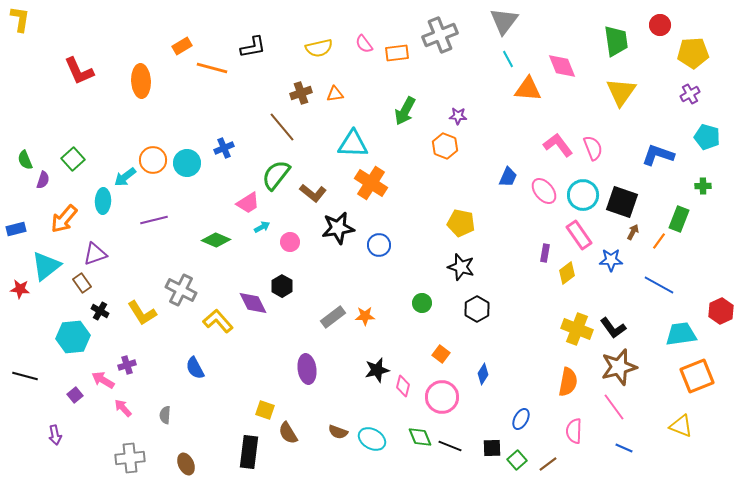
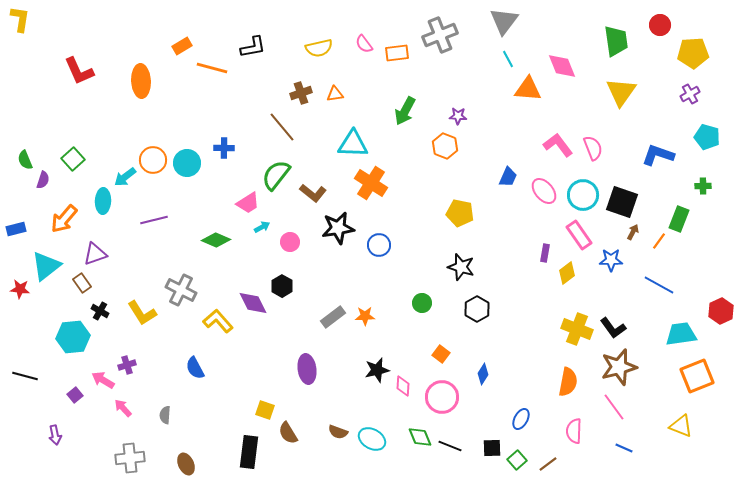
blue cross at (224, 148): rotated 24 degrees clockwise
yellow pentagon at (461, 223): moved 1 px left, 10 px up
pink diamond at (403, 386): rotated 10 degrees counterclockwise
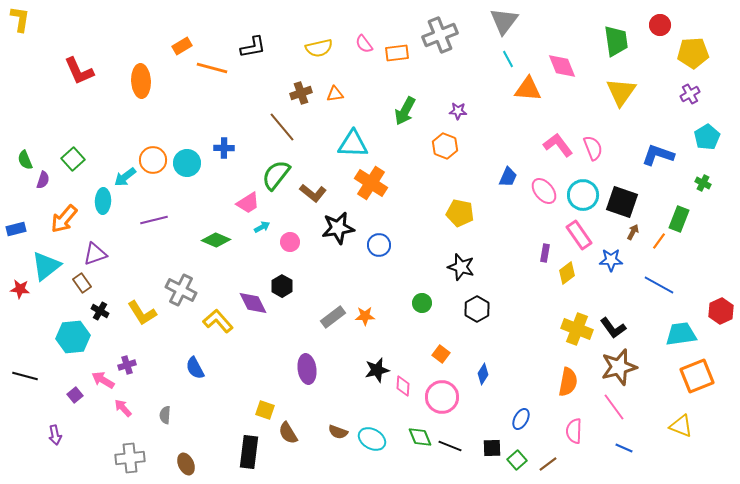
purple star at (458, 116): moved 5 px up
cyan pentagon at (707, 137): rotated 25 degrees clockwise
green cross at (703, 186): moved 3 px up; rotated 28 degrees clockwise
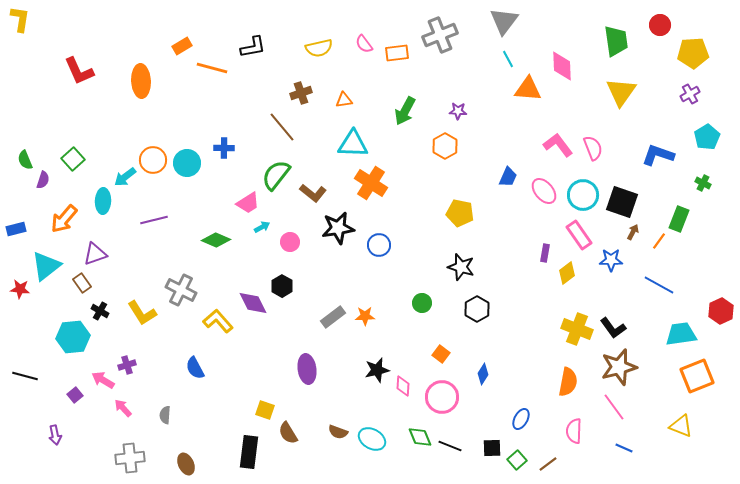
pink diamond at (562, 66): rotated 20 degrees clockwise
orange triangle at (335, 94): moved 9 px right, 6 px down
orange hexagon at (445, 146): rotated 10 degrees clockwise
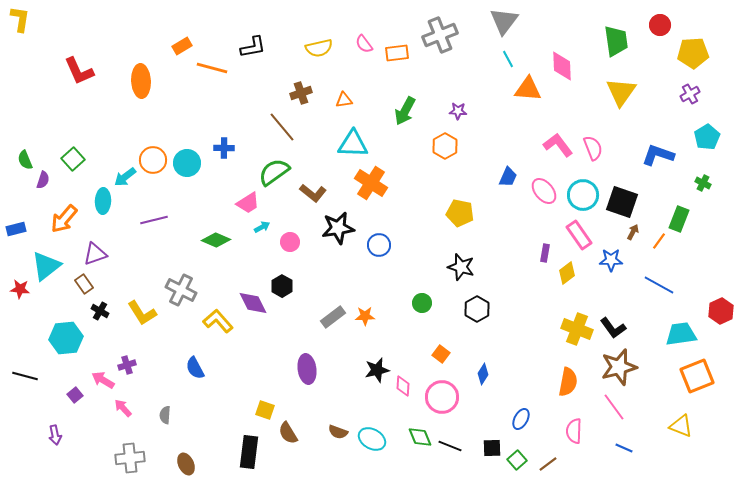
green semicircle at (276, 175): moved 2 px left, 3 px up; rotated 16 degrees clockwise
brown rectangle at (82, 283): moved 2 px right, 1 px down
cyan hexagon at (73, 337): moved 7 px left, 1 px down
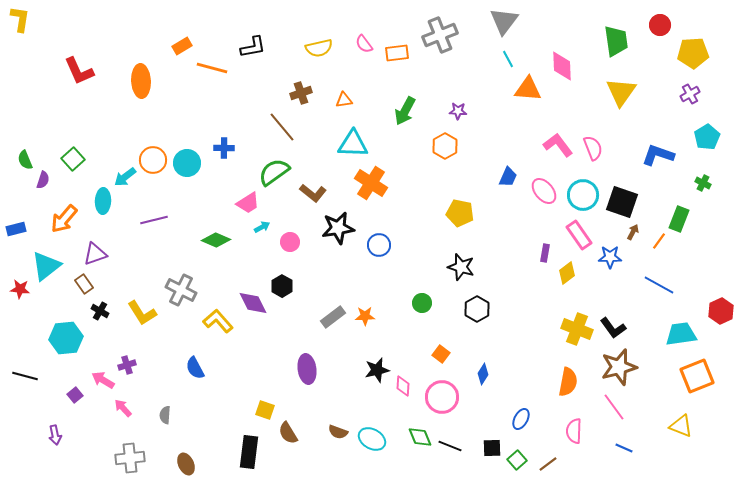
blue star at (611, 260): moved 1 px left, 3 px up
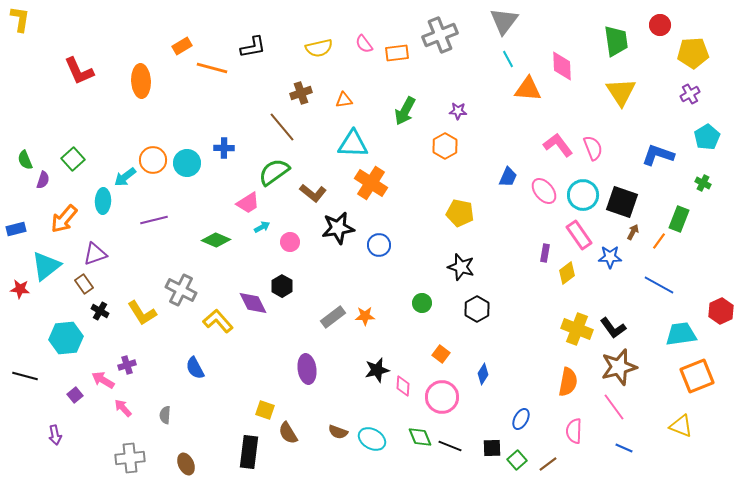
yellow triangle at (621, 92): rotated 8 degrees counterclockwise
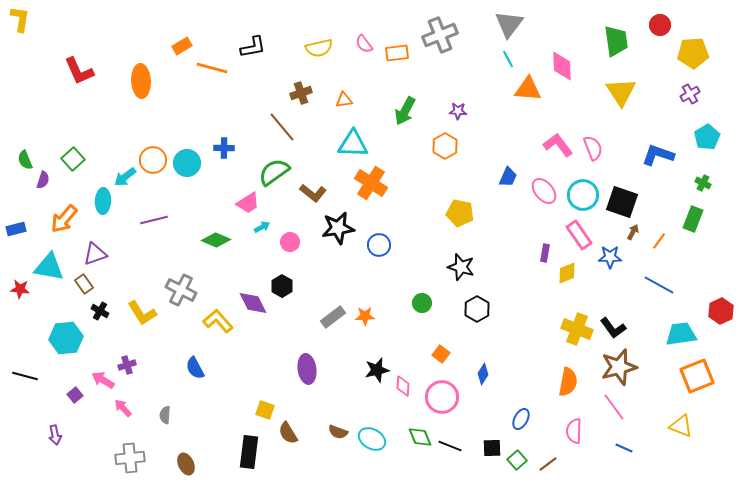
gray triangle at (504, 21): moved 5 px right, 3 px down
green rectangle at (679, 219): moved 14 px right
cyan triangle at (46, 266): moved 3 px right, 1 px down; rotated 48 degrees clockwise
yellow diamond at (567, 273): rotated 15 degrees clockwise
